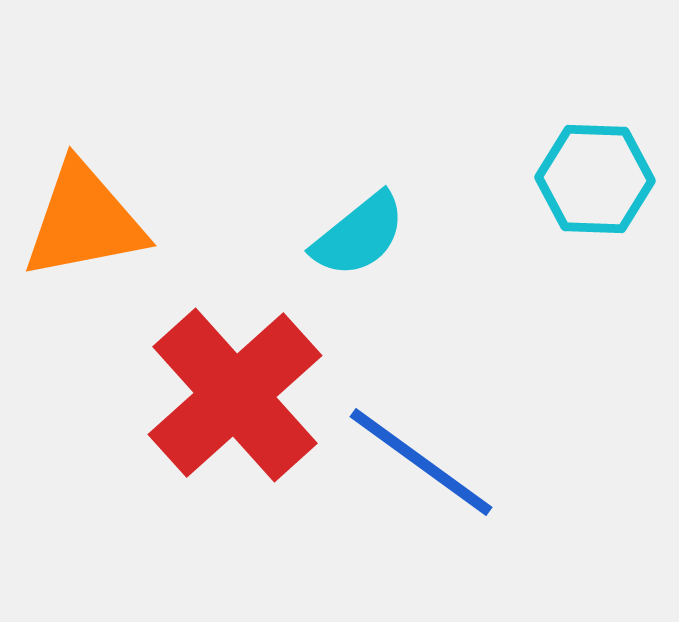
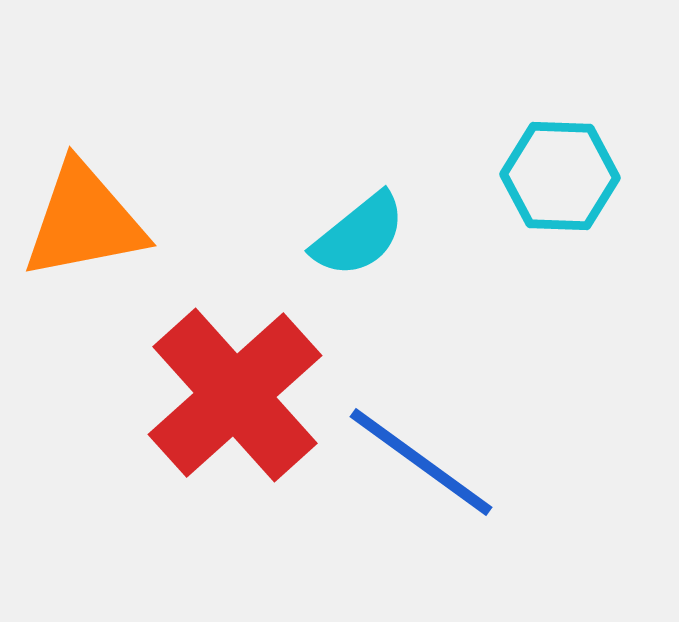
cyan hexagon: moved 35 px left, 3 px up
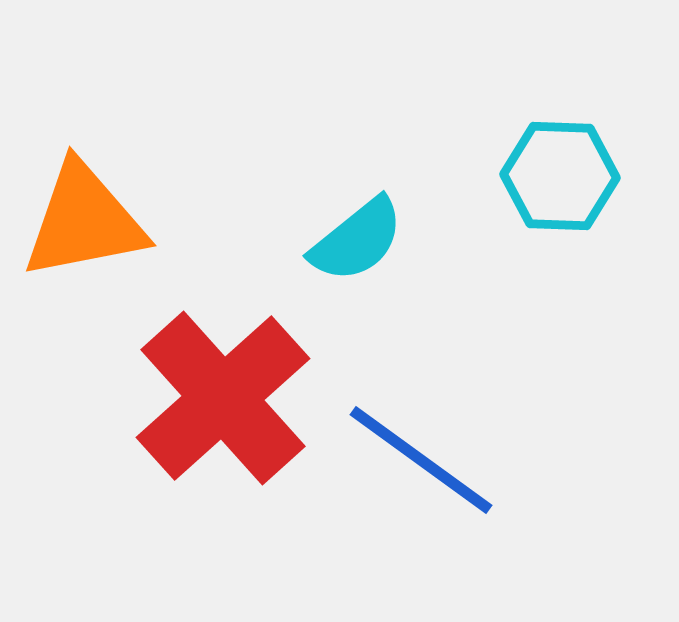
cyan semicircle: moved 2 px left, 5 px down
red cross: moved 12 px left, 3 px down
blue line: moved 2 px up
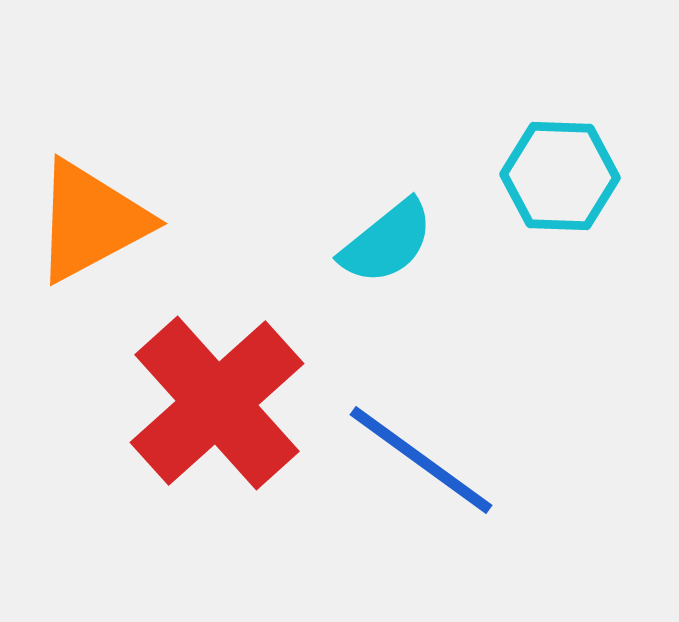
orange triangle: moved 7 px right; rotated 17 degrees counterclockwise
cyan semicircle: moved 30 px right, 2 px down
red cross: moved 6 px left, 5 px down
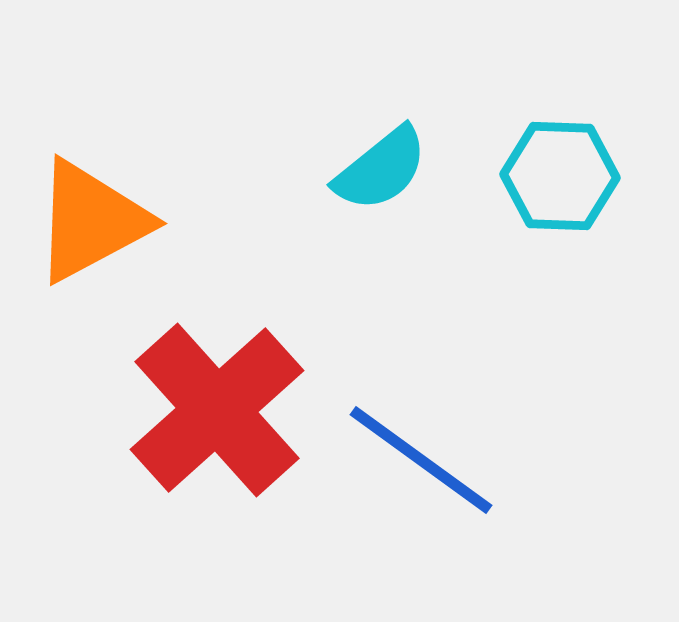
cyan semicircle: moved 6 px left, 73 px up
red cross: moved 7 px down
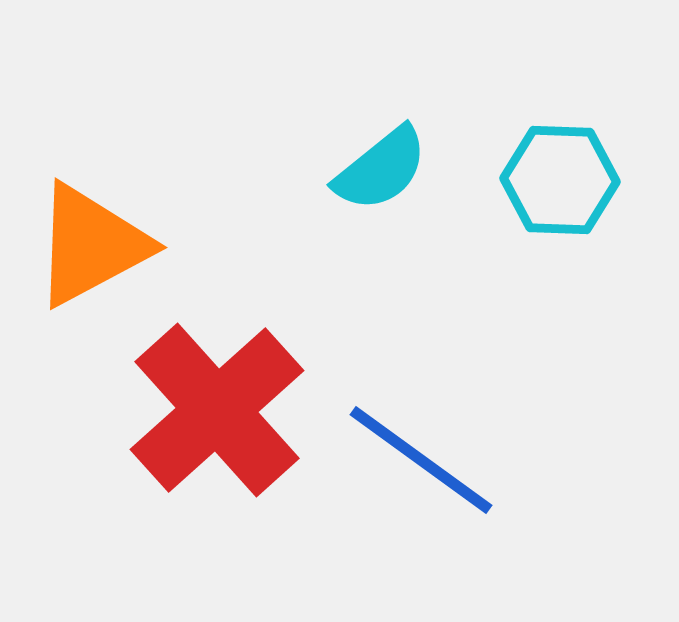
cyan hexagon: moved 4 px down
orange triangle: moved 24 px down
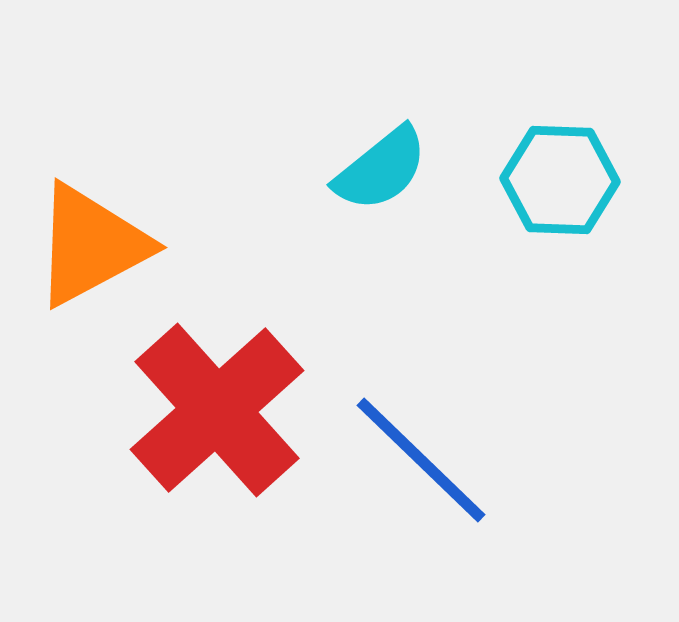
blue line: rotated 8 degrees clockwise
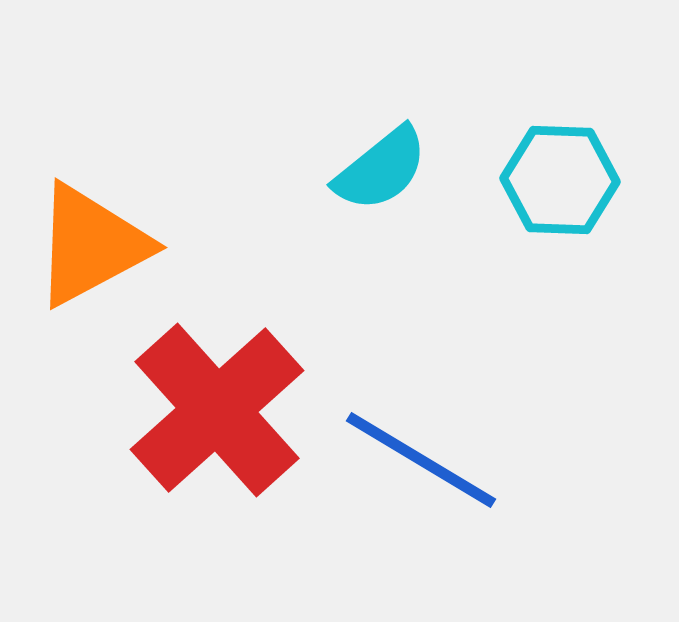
blue line: rotated 13 degrees counterclockwise
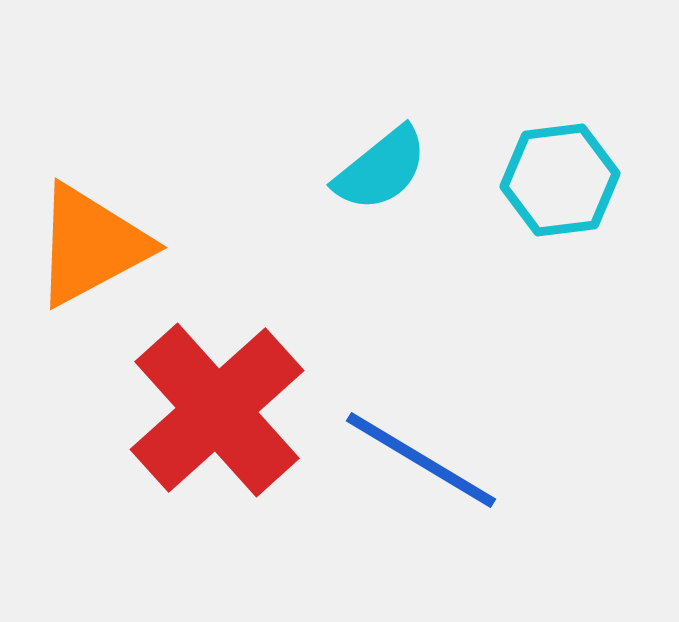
cyan hexagon: rotated 9 degrees counterclockwise
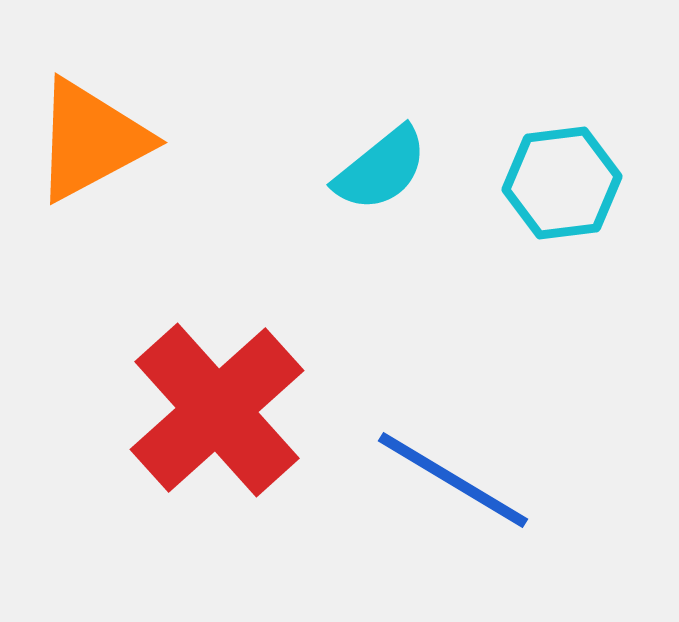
cyan hexagon: moved 2 px right, 3 px down
orange triangle: moved 105 px up
blue line: moved 32 px right, 20 px down
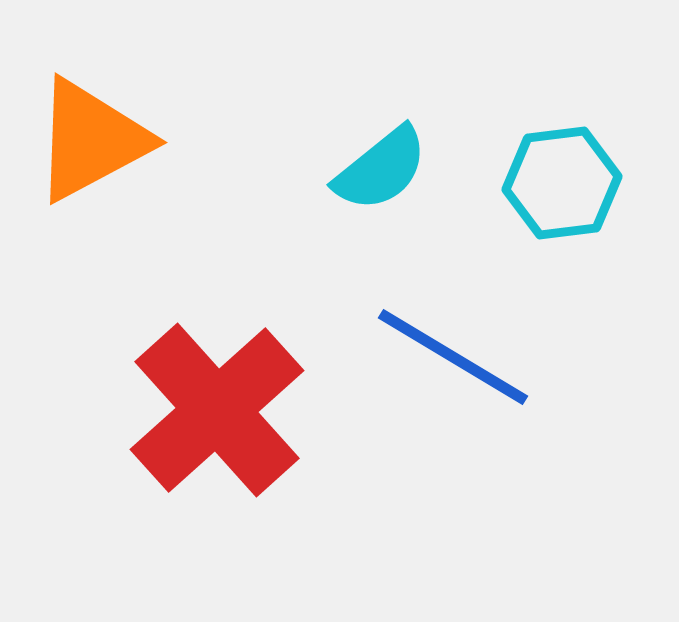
blue line: moved 123 px up
